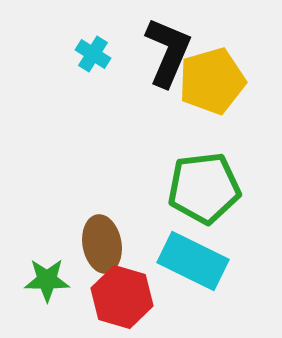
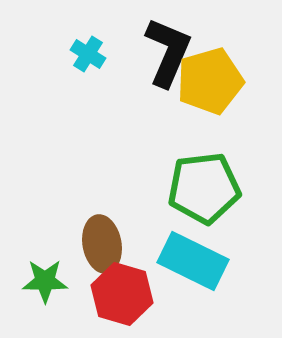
cyan cross: moved 5 px left
yellow pentagon: moved 2 px left
green star: moved 2 px left, 1 px down
red hexagon: moved 3 px up
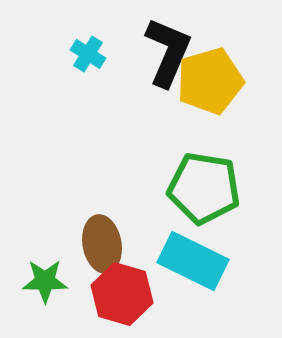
green pentagon: rotated 16 degrees clockwise
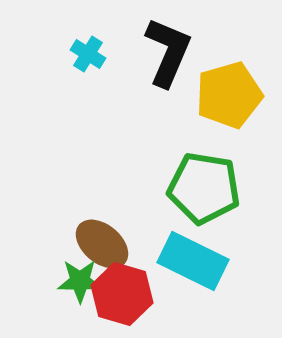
yellow pentagon: moved 19 px right, 14 px down
brown ellipse: rotated 40 degrees counterclockwise
green star: moved 35 px right
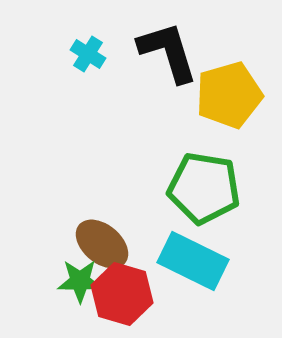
black L-shape: rotated 40 degrees counterclockwise
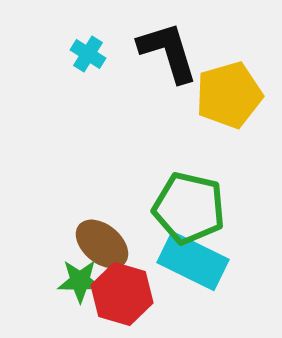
green pentagon: moved 15 px left, 20 px down; rotated 4 degrees clockwise
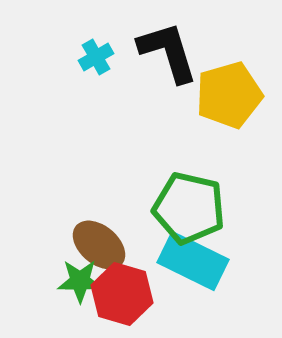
cyan cross: moved 8 px right, 3 px down; rotated 28 degrees clockwise
brown ellipse: moved 3 px left, 1 px down
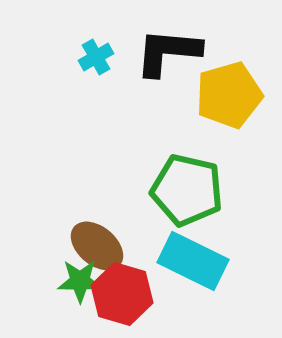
black L-shape: rotated 68 degrees counterclockwise
green pentagon: moved 2 px left, 18 px up
brown ellipse: moved 2 px left, 1 px down
